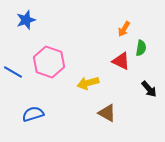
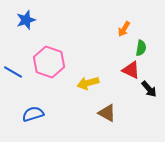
red triangle: moved 10 px right, 9 px down
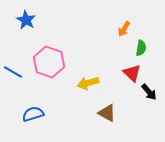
blue star: rotated 24 degrees counterclockwise
red triangle: moved 1 px right, 3 px down; rotated 18 degrees clockwise
black arrow: moved 3 px down
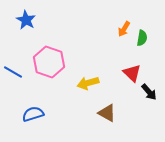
green semicircle: moved 1 px right, 10 px up
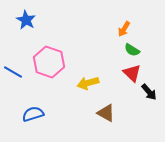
green semicircle: moved 10 px left, 12 px down; rotated 112 degrees clockwise
brown triangle: moved 1 px left
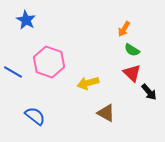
blue semicircle: moved 2 px right, 2 px down; rotated 55 degrees clockwise
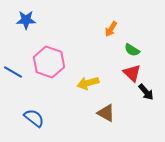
blue star: rotated 30 degrees counterclockwise
orange arrow: moved 13 px left
black arrow: moved 3 px left
blue semicircle: moved 1 px left, 2 px down
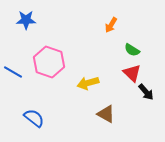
orange arrow: moved 4 px up
brown triangle: moved 1 px down
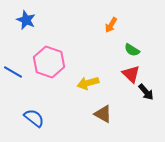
blue star: rotated 24 degrees clockwise
red triangle: moved 1 px left, 1 px down
brown triangle: moved 3 px left
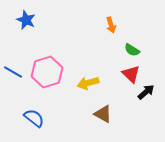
orange arrow: rotated 49 degrees counterclockwise
pink hexagon: moved 2 px left, 10 px down; rotated 24 degrees clockwise
black arrow: rotated 90 degrees counterclockwise
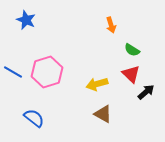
yellow arrow: moved 9 px right, 1 px down
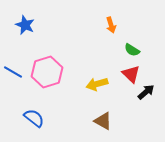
blue star: moved 1 px left, 5 px down
brown triangle: moved 7 px down
